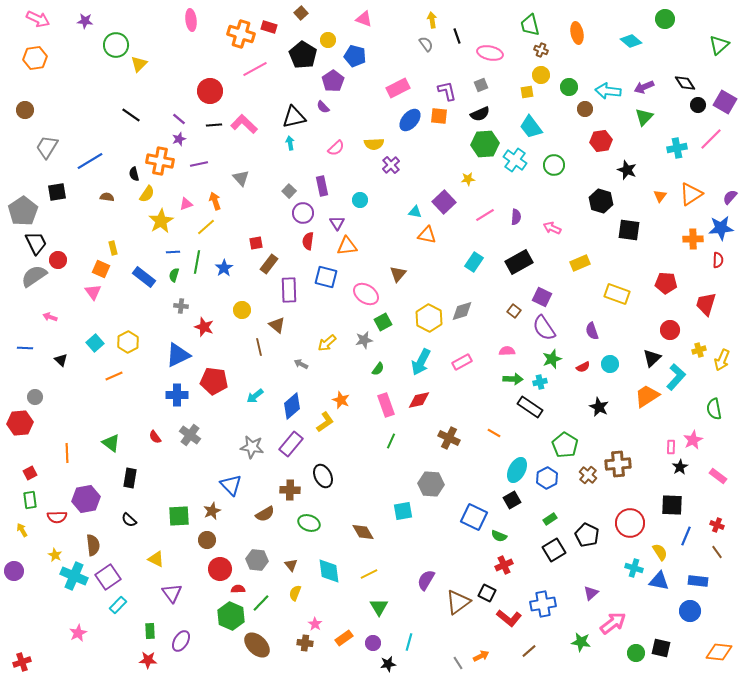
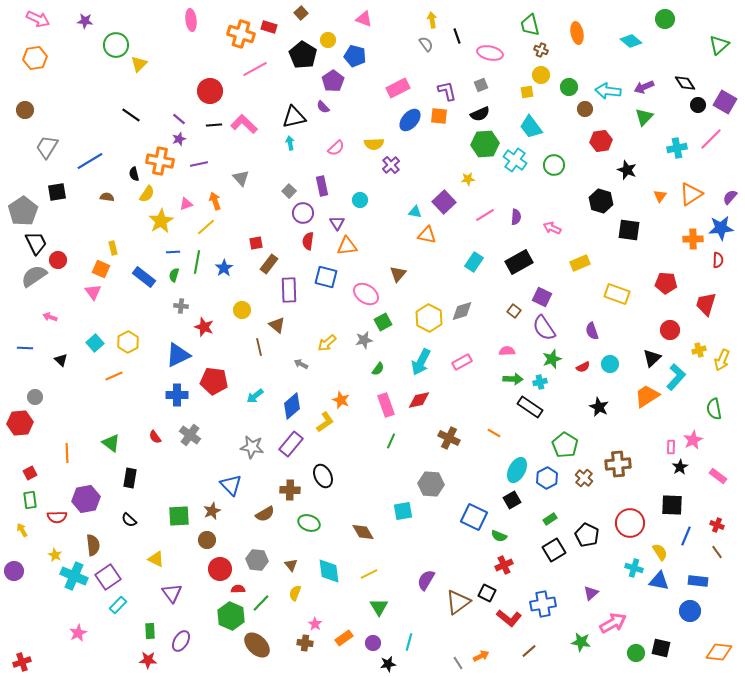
brown cross at (588, 475): moved 4 px left, 3 px down
pink arrow at (613, 623): rotated 8 degrees clockwise
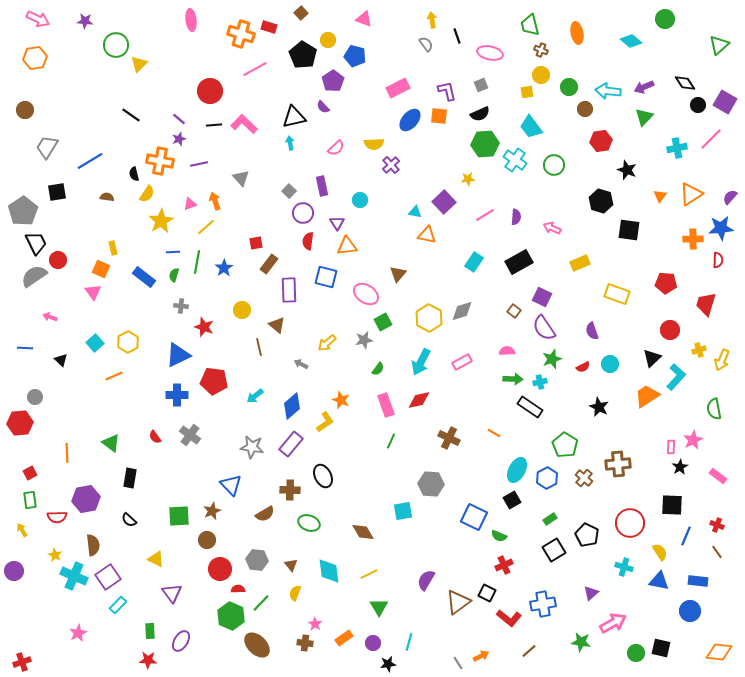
pink triangle at (186, 204): moved 4 px right
cyan cross at (634, 568): moved 10 px left, 1 px up
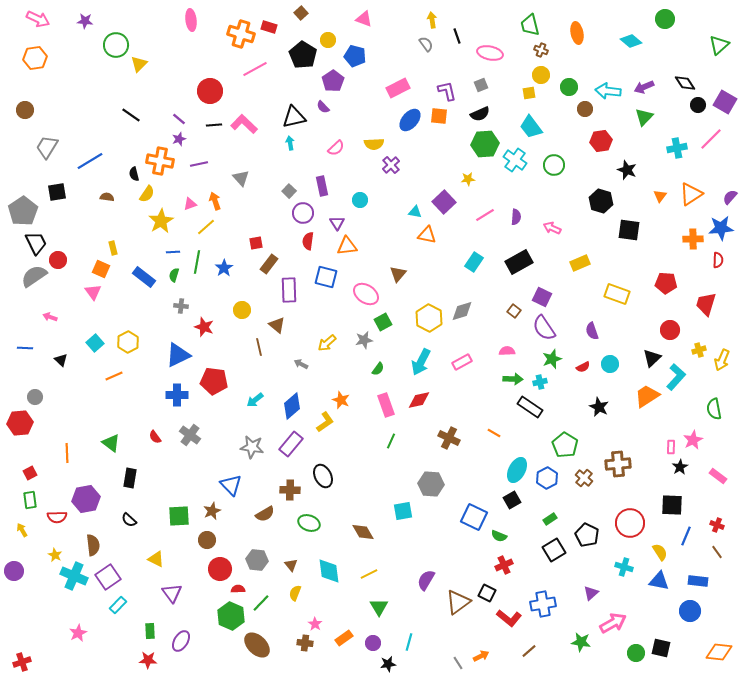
yellow square at (527, 92): moved 2 px right, 1 px down
cyan arrow at (255, 396): moved 4 px down
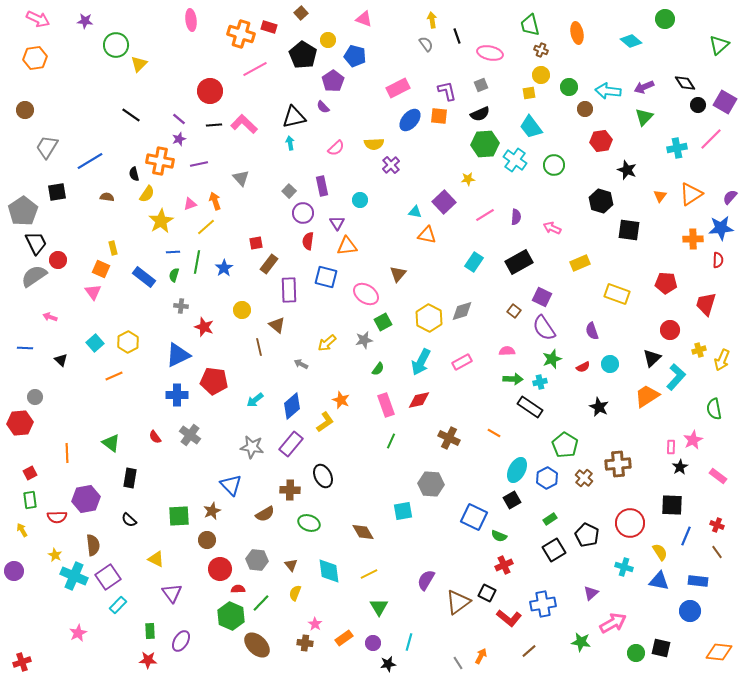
orange arrow at (481, 656): rotated 35 degrees counterclockwise
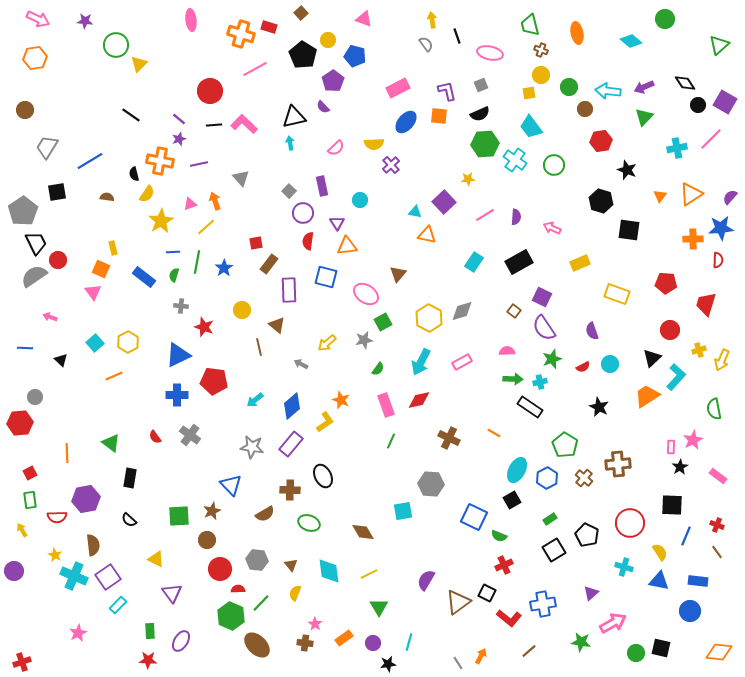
blue ellipse at (410, 120): moved 4 px left, 2 px down
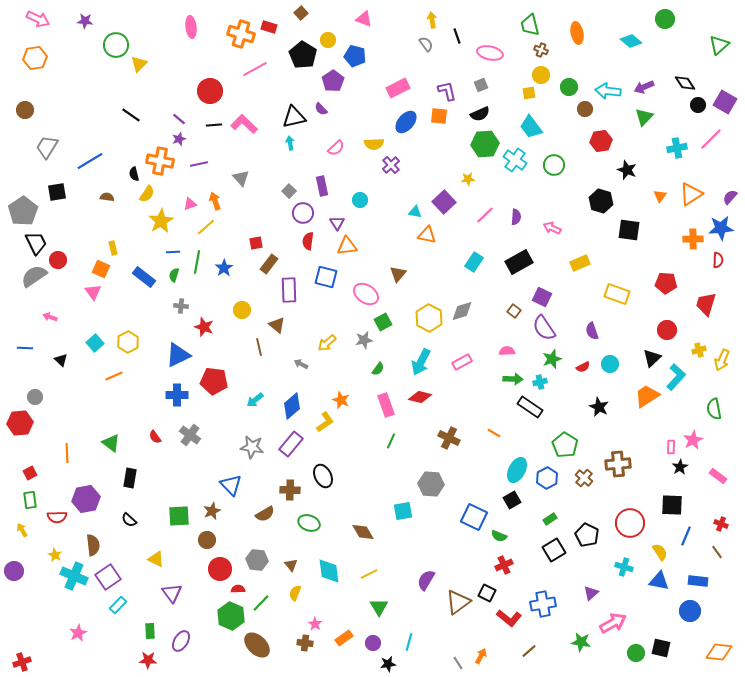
pink ellipse at (191, 20): moved 7 px down
purple semicircle at (323, 107): moved 2 px left, 2 px down
pink line at (485, 215): rotated 12 degrees counterclockwise
red circle at (670, 330): moved 3 px left
red diamond at (419, 400): moved 1 px right, 3 px up; rotated 25 degrees clockwise
red cross at (717, 525): moved 4 px right, 1 px up
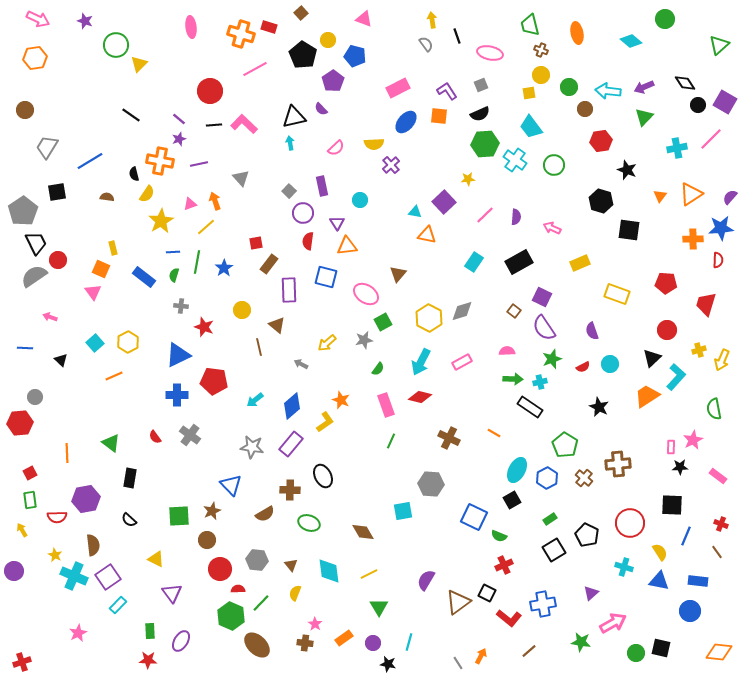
purple star at (85, 21): rotated 14 degrees clockwise
purple L-shape at (447, 91): rotated 20 degrees counterclockwise
black star at (680, 467): rotated 28 degrees clockwise
black star at (388, 664): rotated 21 degrees clockwise
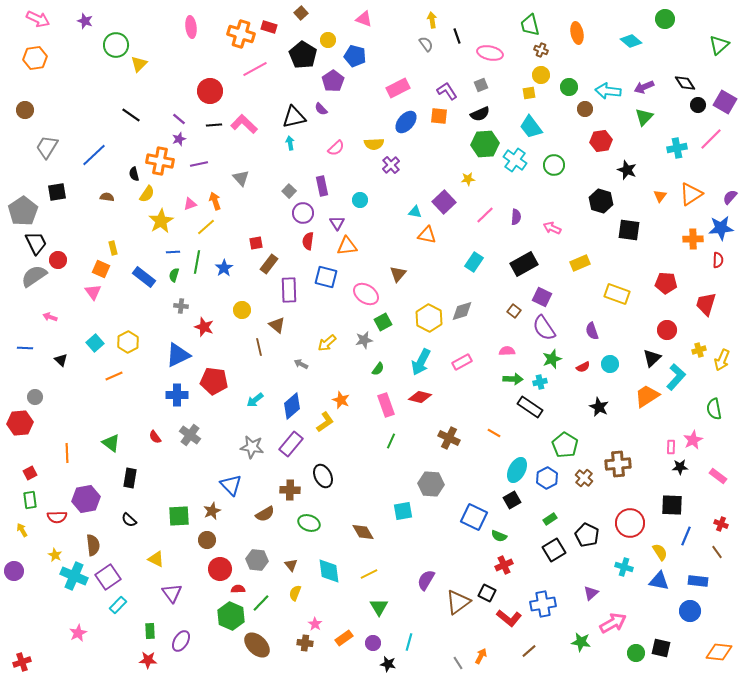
blue line at (90, 161): moved 4 px right, 6 px up; rotated 12 degrees counterclockwise
black rectangle at (519, 262): moved 5 px right, 2 px down
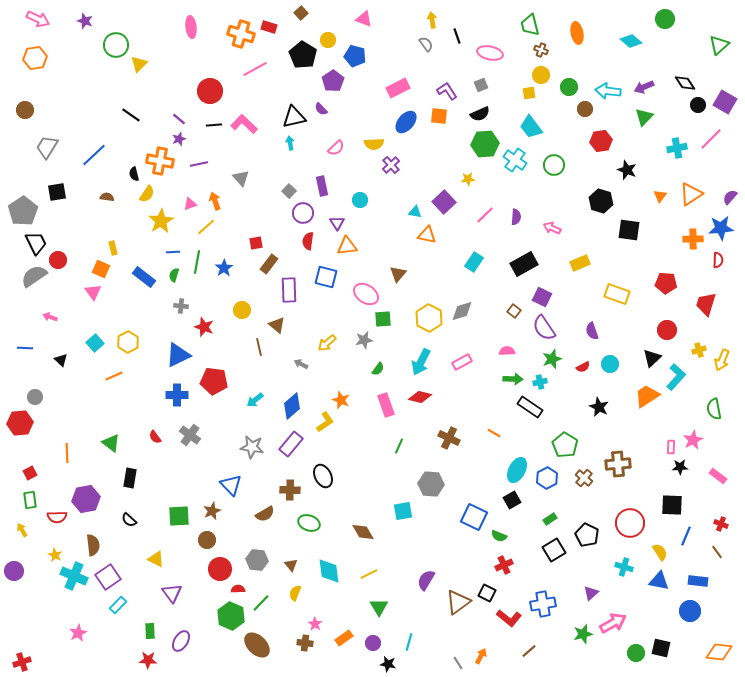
green square at (383, 322): moved 3 px up; rotated 24 degrees clockwise
green line at (391, 441): moved 8 px right, 5 px down
green star at (581, 642): moved 2 px right, 8 px up; rotated 24 degrees counterclockwise
